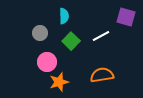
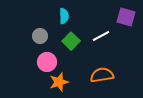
gray circle: moved 3 px down
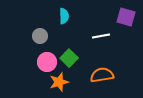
white line: rotated 18 degrees clockwise
green square: moved 2 px left, 17 px down
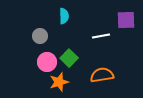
purple square: moved 3 px down; rotated 18 degrees counterclockwise
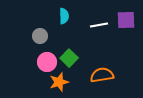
white line: moved 2 px left, 11 px up
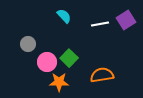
cyan semicircle: rotated 42 degrees counterclockwise
purple square: rotated 30 degrees counterclockwise
white line: moved 1 px right, 1 px up
gray circle: moved 12 px left, 8 px down
orange star: rotated 18 degrees clockwise
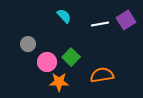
green square: moved 2 px right, 1 px up
